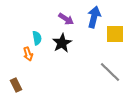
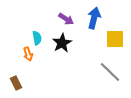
blue arrow: moved 1 px down
yellow square: moved 5 px down
brown rectangle: moved 2 px up
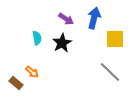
orange arrow: moved 4 px right, 18 px down; rotated 32 degrees counterclockwise
brown rectangle: rotated 24 degrees counterclockwise
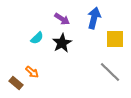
purple arrow: moved 4 px left
cyan semicircle: rotated 56 degrees clockwise
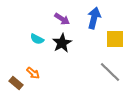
cyan semicircle: moved 1 px down; rotated 72 degrees clockwise
orange arrow: moved 1 px right, 1 px down
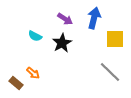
purple arrow: moved 3 px right
cyan semicircle: moved 2 px left, 3 px up
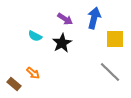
brown rectangle: moved 2 px left, 1 px down
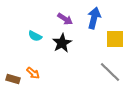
brown rectangle: moved 1 px left, 5 px up; rotated 24 degrees counterclockwise
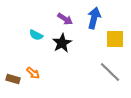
cyan semicircle: moved 1 px right, 1 px up
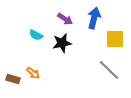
black star: rotated 18 degrees clockwise
gray line: moved 1 px left, 2 px up
